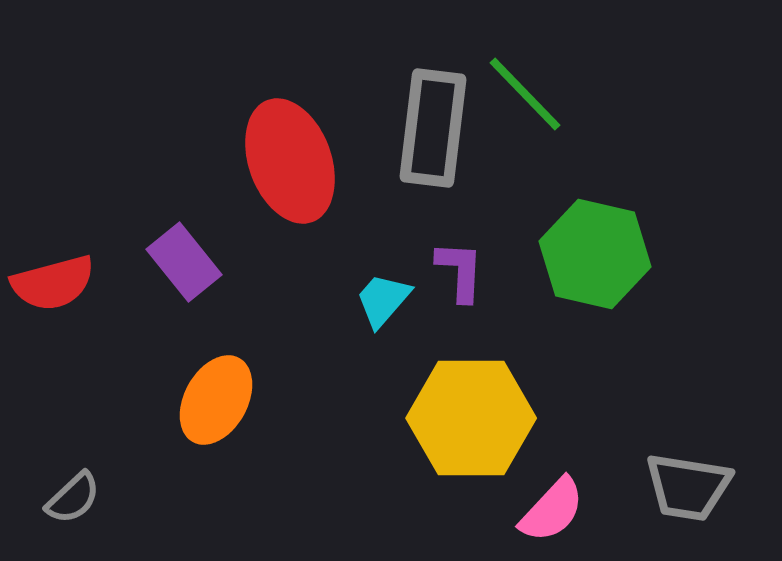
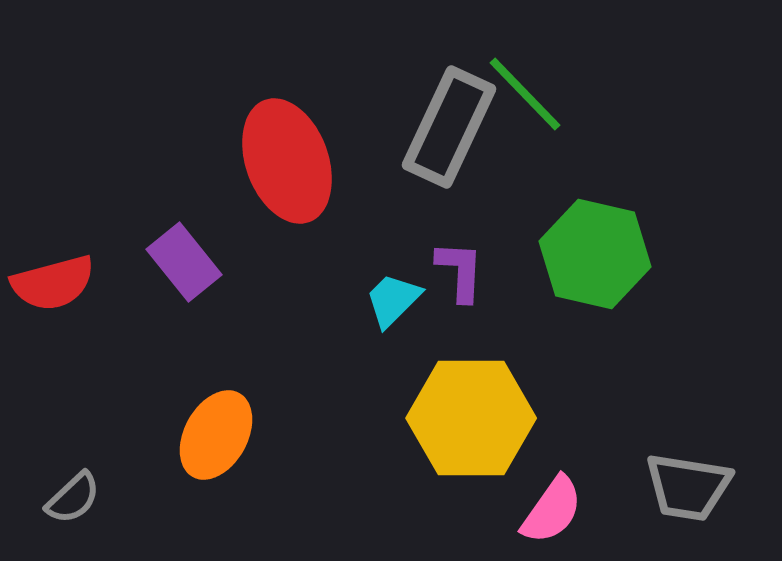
gray rectangle: moved 16 px right, 1 px up; rotated 18 degrees clockwise
red ellipse: moved 3 px left
cyan trapezoid: moved 10 px right; rotated 4 degrees clockwise
orange ellipse: moved 35 px down
pink semicircle: rotated 8 degrees counterclockwise
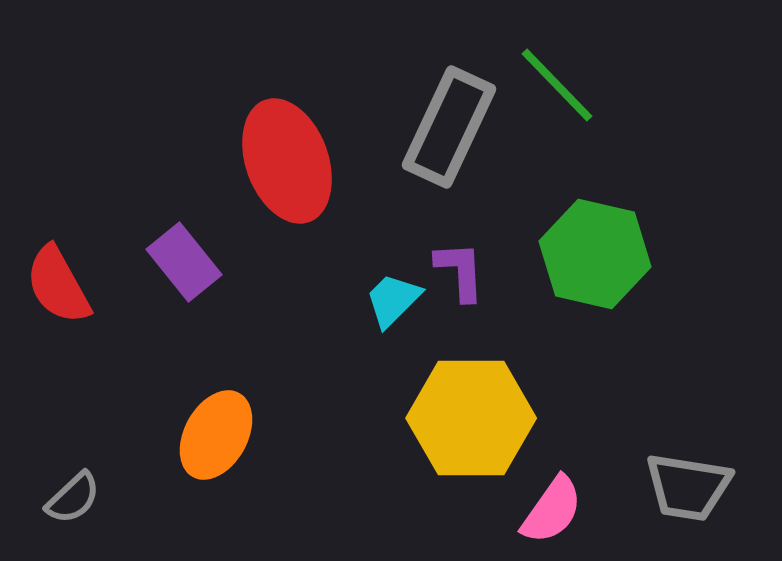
green line: moved 32 px right, 9 px up
purple L-shape: rotated 6 degrees counterclockwise
red semicircle: moved 5 px right, 2 px down; rotated 76 degrees clockwise
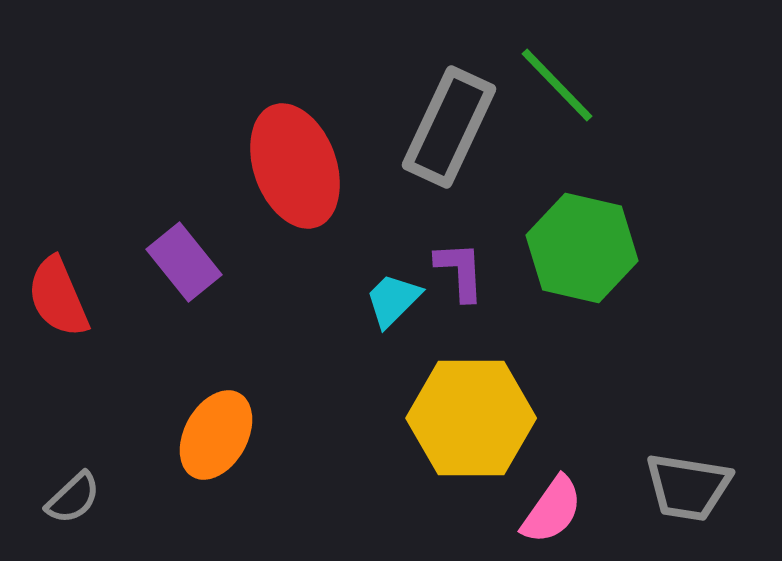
red ellipse: moved 8 px right, 5 px down
green hexagon: moved 13 px left, 6 px up
red semicircle: moved 12 px down; rotated 6 degrees clockwise
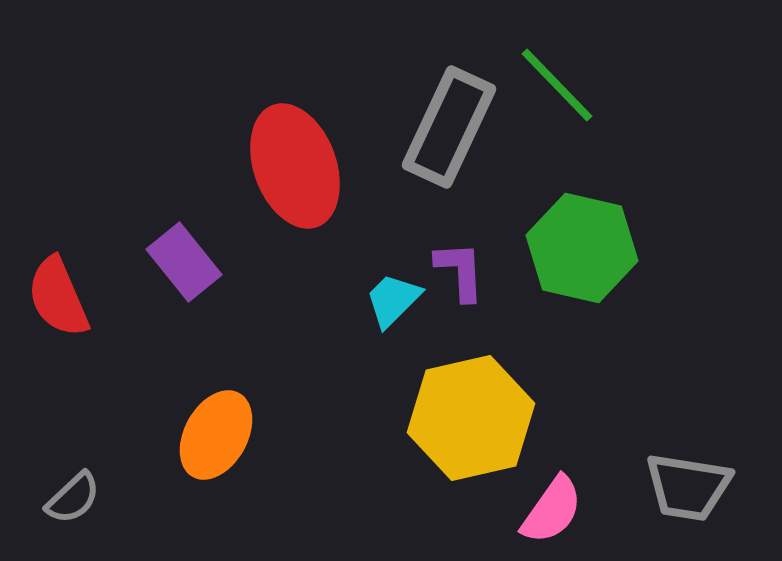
yellow hexagon: rotated 13 degrees counterclockwise
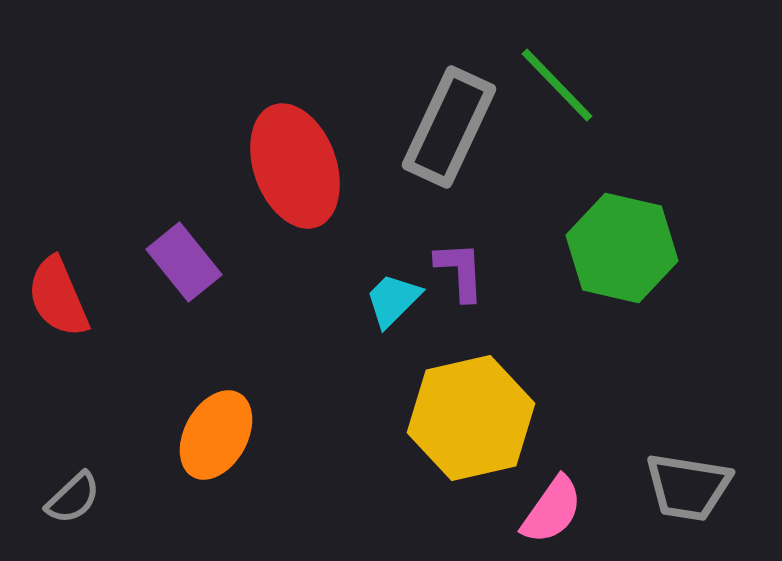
green hexagon: moved 40 px right
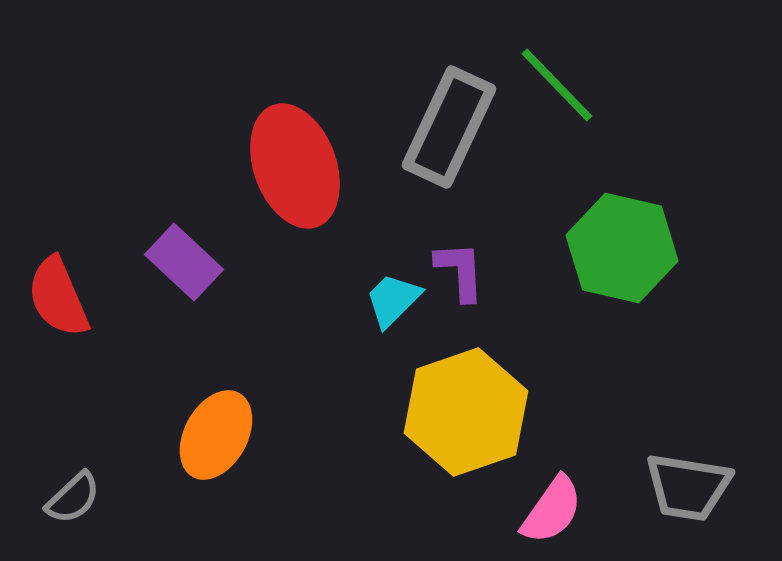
purple rectangle: rotated 8 degrees counterclockwise
yellow hexagon: moved 5 px left, 6 px up; rotated 6 degrees counterclockwise
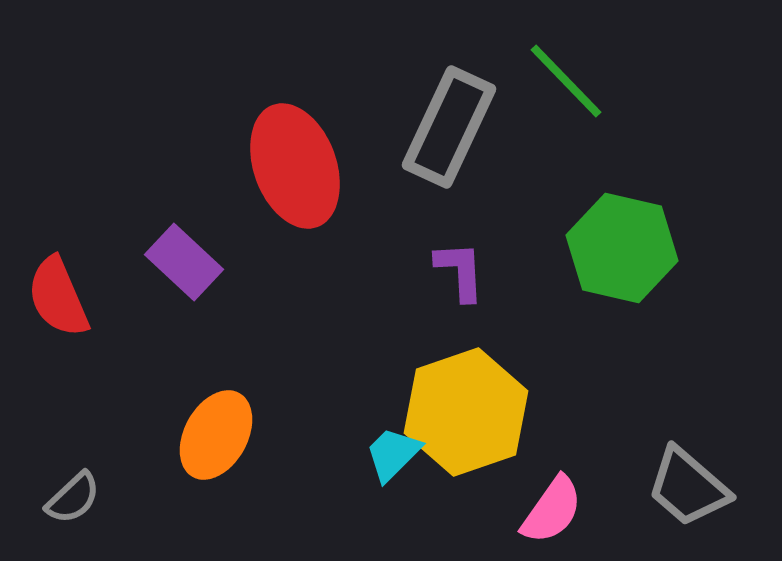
green line: moved 9 px right, 4 px up
cyan trapezoid: moved 154 px down
gray trapezoid: rotated 32 degrees clockwise
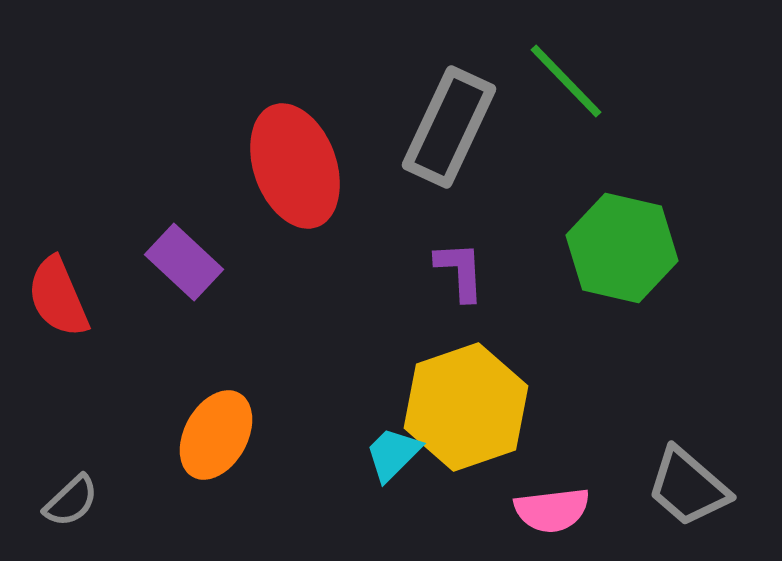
yellow hexagon: moved 5 px up
gray semicircle: moved 2 px left, 3 px down
pink semicircle: rotated 48 degrees clockwise
